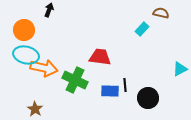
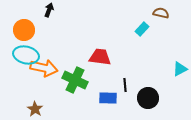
blue rectangle: moved 2 px left, 7 px down
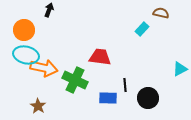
brown star: moved 3 px right, 3 px up
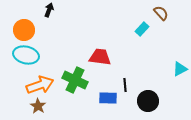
brown semicircle: rotated 35 degrees clockwise
orange arrow: moved 4 px left, 17 px down; rotated 32 degrees counterclockwise
black circle: moved 3 px down
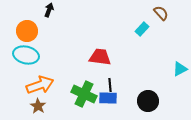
orange circle: moved 3 px right, 1 px down
green cross: moved 9 px right, 14 px down
black line: moved 15 px left
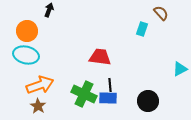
cyan rectangle: rotated 24 degrees counterclockwise
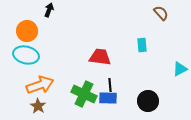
cyan rectangle: moved 16 px down; rotated 24 degrees counterclockwise
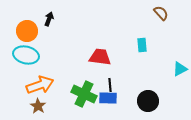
black arrow: moved 9 px down
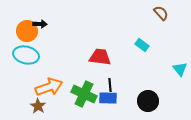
black arrow: moved 9 px left, 5 px down; rotated 72 degrees clockwise
cyan rectangle: rotated 48 degrees counterclockwise
cyan triangle: rotated 42 degrees counterclockwise
orange arrow: moved 9 px right, 2 px down
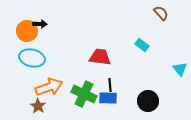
cyan ellipse: moved 6 px right, 3 px down
